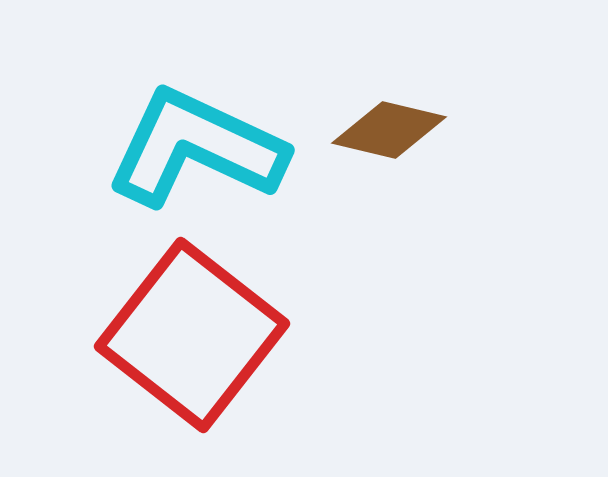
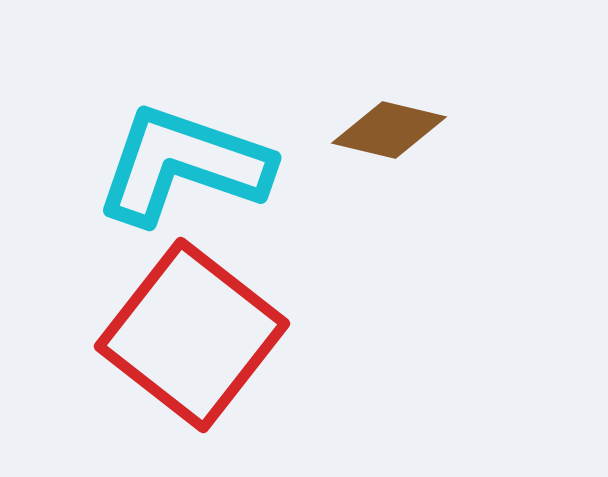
cyan L-shape: moved 13 px left, 17 px down; rotated 6 degrees counterclockwise
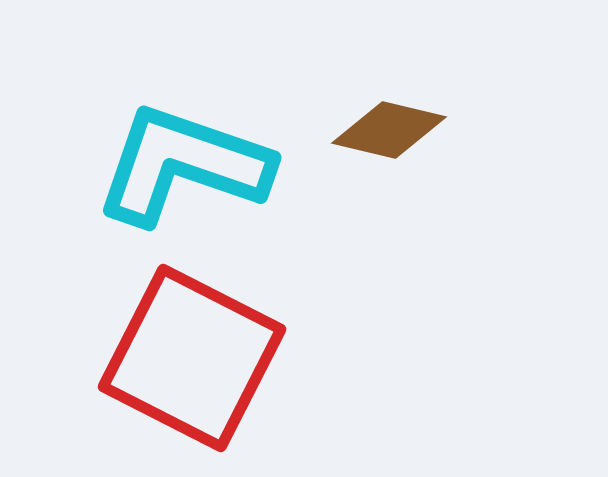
red square: moved 23 px down; rotated 11 degrees counterclockwise
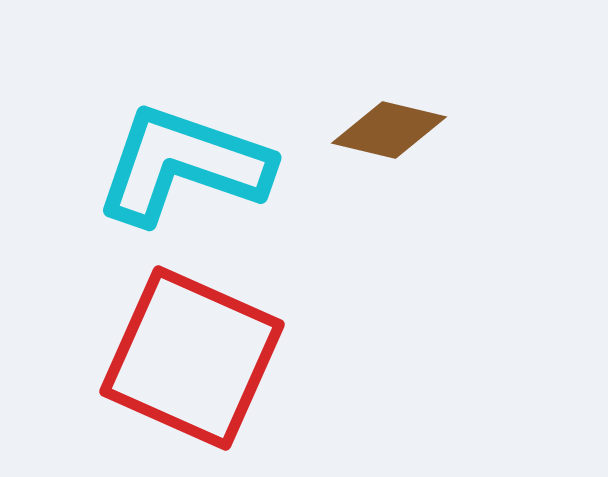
red square: rotated 3 degrees counterclockwise
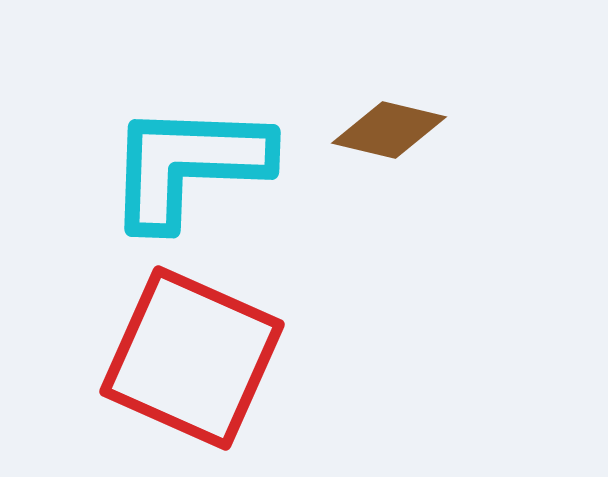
cyan L-shape: moved 5 px right; rotated 17 degrees counterclockwise
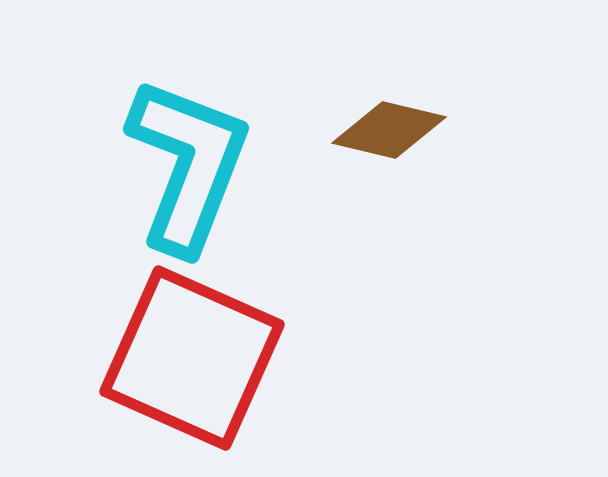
cyan L-shape: rotated 109 degrees clockwise
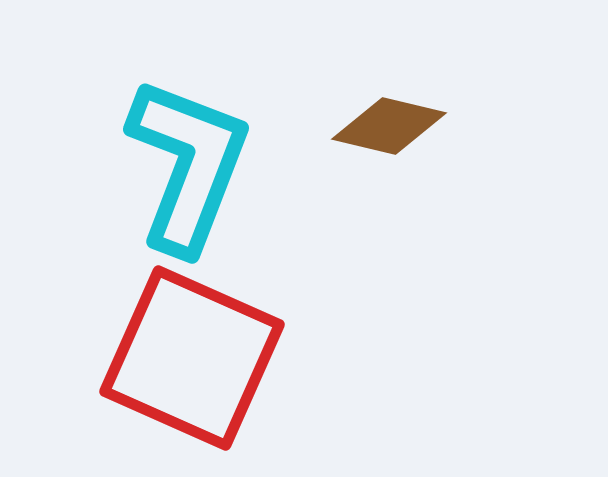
brown diamond: moved 4 px up
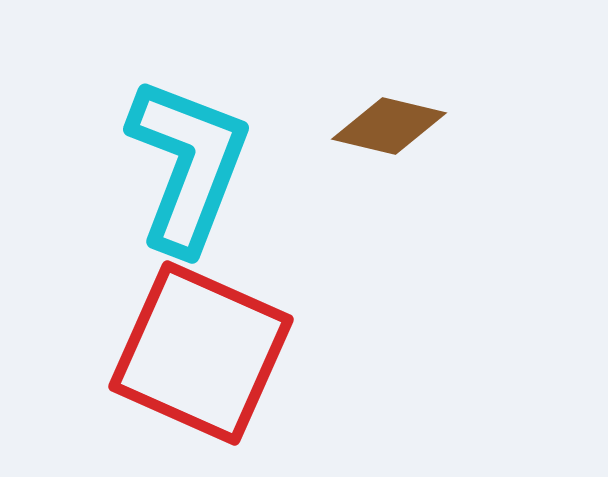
red square: moved 9 px right, 5 px up
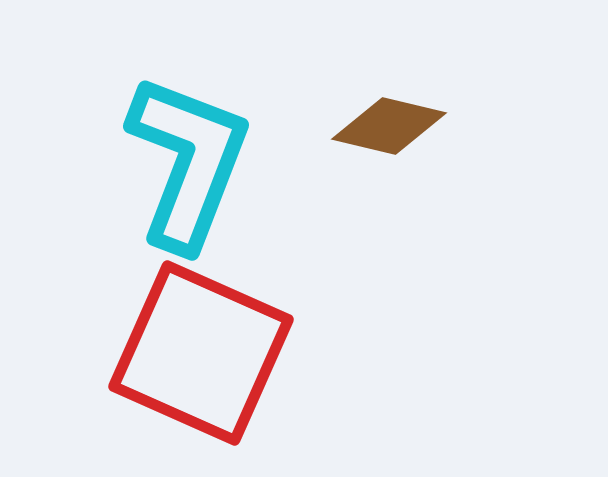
cyan L-shape: moved 3 px up
